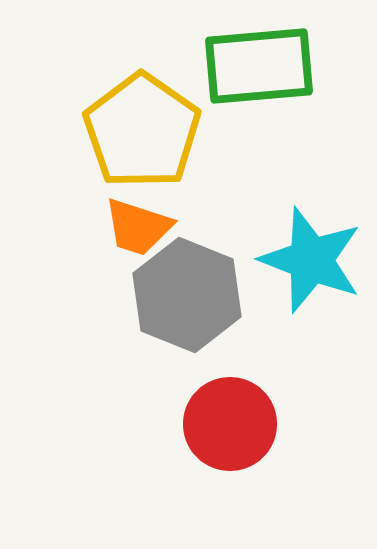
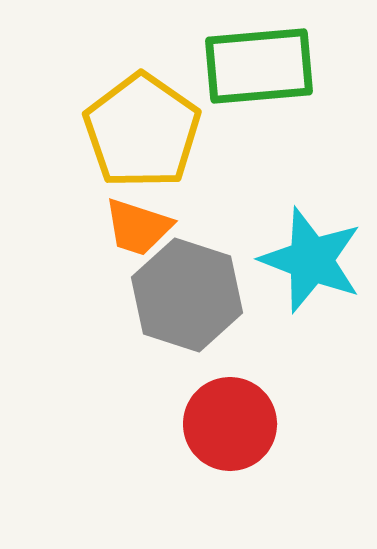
gray hexagon: rotated 4 degrees counterclockwise
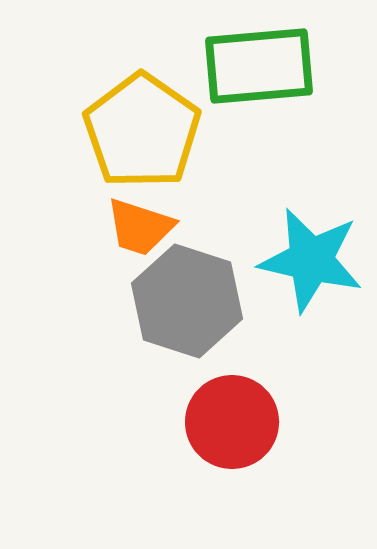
orange trapezoid: moved 2 px right
cyan star: rotated 8 degrees counterclockwise
gray hexagon: moved 6 px down
red circle: moved 2 px right, 2 px up
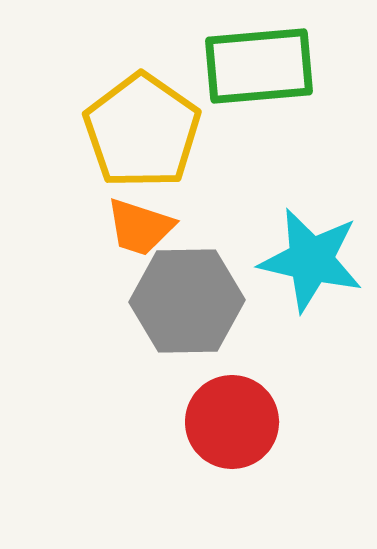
gray hexagon: rotated 19 degrees counterclockwise
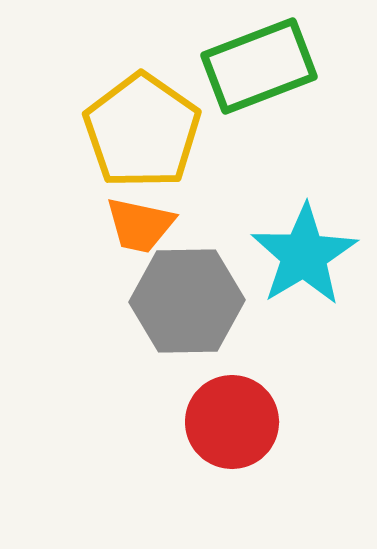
green rectangle: rotated 16 degrees counterclockwise
orange trapezoid: moved 2 px up; rotated 6 degrees counterclockwise
cyan star: moved 7 px left, 5 px up; rotated 28 degrees clockwise
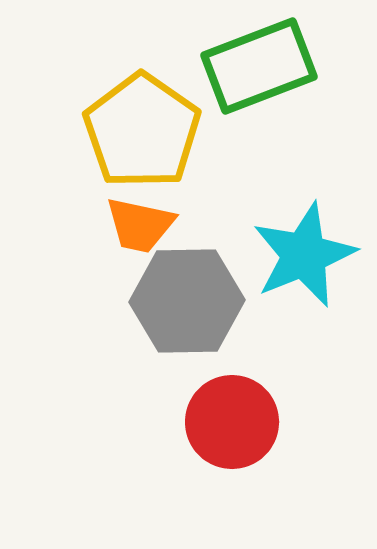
cyan star: rotated 9 degrees clockwise
